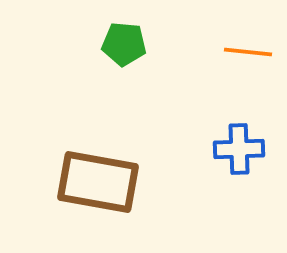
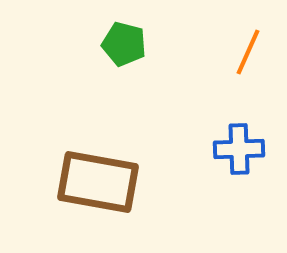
green pentagon: rotated 9 degrees clockwise
orange line: rotated 72 degrees counterclockwise
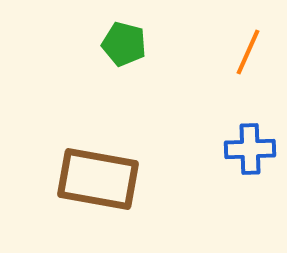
blue cross: moved 11 px right
brown rectangle: moved 3 px up
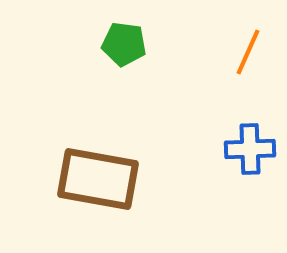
green pentagon: rotated 6 degrees counterclockwise
